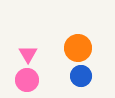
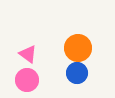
pink triangle: rotated 24 degrees counterclockwise
blue circle: moved 4 px left, 3 px up
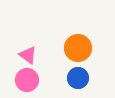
pink triangle: moved 1 px down
blue circle: moved 1 px right, 5 px down
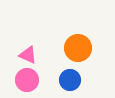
pink triangle: rotated 12 degrees counterclockwise
blue circle: moved 8 px left, 2 px down
